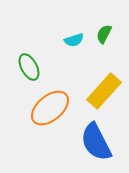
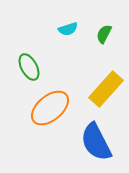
cyan semicircle: moved 6 px left, 11 px up
yellow rectangle: moved 2 px right, 2 px up
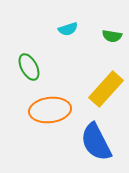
green semicircle: moved 8 px right, 2 px down; rotated 108 degrees counterclockwise
orange ellipse: moved 2 px down; rotated 33 degrees clockwise
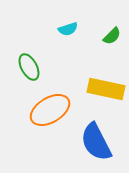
green semicircle: rotated 54 degrees counterclockwise
yellow rectangle: rotated 60 degrees clockwise
orange ellipse: rotated 24 degrees counterclockwise
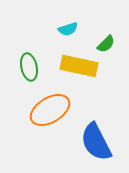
green semicircle: moved 6 px left, 8 px down
green ellipse: rotated 16 degrees clockwise
yellow rectangle: moved 27 px left, 23 px up
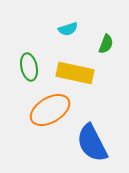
green semicircle: rotated 24 degrees counterclockwise
yellow rectangle: moved 4 px left, 7 px down
blue semicircle: moved 4 px left, 1 px down
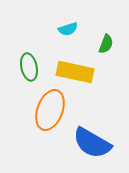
yellow rectangle: moved 1 px up
orange ellipse: rotated 39 degrees counterclockwise
blue semicircle: rotated 33 degrees counterclockwise
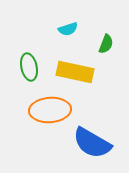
orange ellipse: rotated 66 degrees clockwise
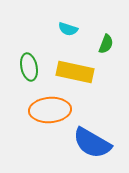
cyan semicircle: rotated 36 degrees clockwise
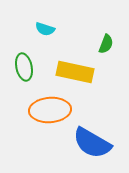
cyan semicircle: moved 23 px left
green ellipse: moved 5 px left
